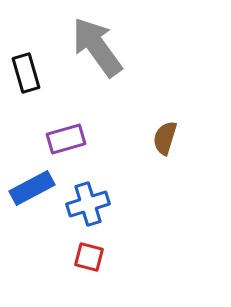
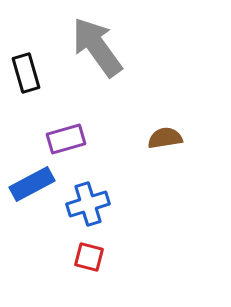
brown semicircle: rotated 64 degrees clockwise
blue rectangle: moved 4 px up
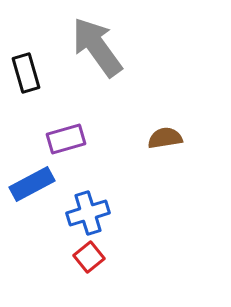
blue cross: moved 9 px down
red square: rotated 36 degrees clockwise
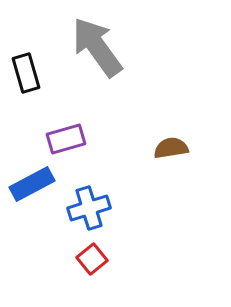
brown semicircle: moved 6 px right, 10 px down
blue cross: moved 1 px right, 5 px up
red square: moved 3 px right, 2 px down
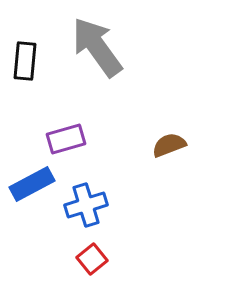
black rectangle: moved 1 px left, 12 px up; rotated 21 degrees clockwise
brown semicircle: moved 2 px left, 3 px up; rotated 12 degrees counterclockwise
blue cross: moved 3 px left, 3 px up
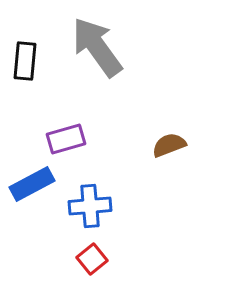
blue cross: moved 4 px right, 1 px down; rotated 12 degrees clockwise
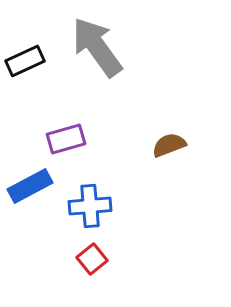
black rectangle: rotated 60 degrees clockwise
blue rectangle: moved 2 px left, 2 px down
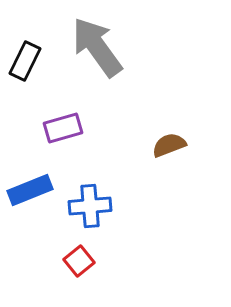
black rectangle: rotated 39 degrees counterclockwise
purple rectangle: moved 3 px left, 11 px up
blue rectangle: moved 4 px down; rotated 6 degrees clockwise
red square: moved 13 px left, 2 px down
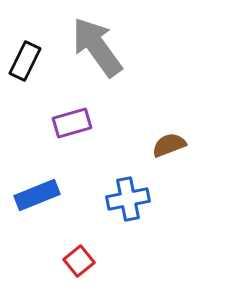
purple rectangle: moved 9 px right, 5 px up
blue rectangle: moved 7 px right, 5 px down
blue cross: moved 38 px right, 7 px up; rotated 6 degrees counterclockwise
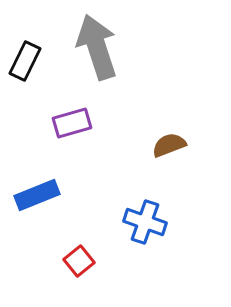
gray arrow: rotated 18 degrees clockwise
blue cross: moved 17 px right, 23 px down; rotated 30 degrees clockwise
